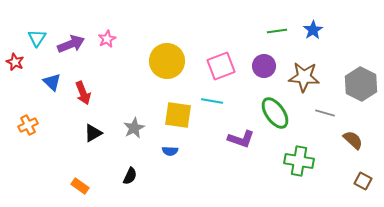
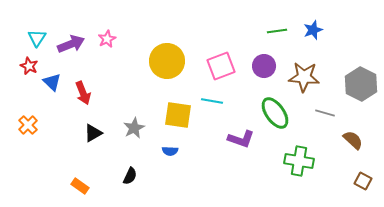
blue star: rotated 12 degrees clockwise
red star: moved 14 px right, 4 px down
orange cross: rotated 18 degrees counterclockwise
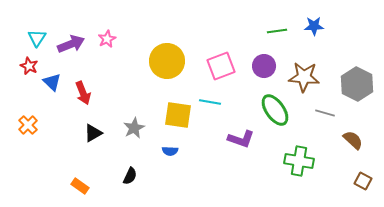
blue star: moved 1 px right, 4 px up; rotated 18 degrees clockwise
gray hexagon: moved 4 px left
cyan line: moved 2 px left, 1 px down
green ellipse: moved 3 px up
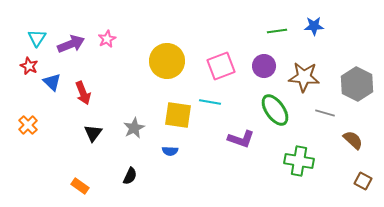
black triangle: rotated 24 degrees counterclockwise
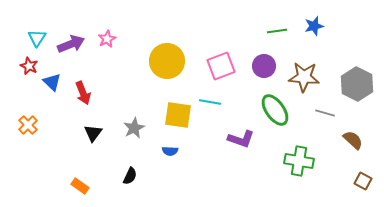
blue star: rotated 12 degrees counterclockwise
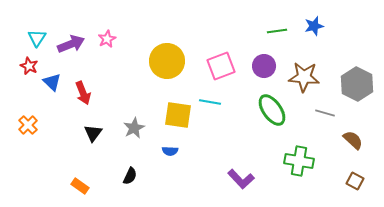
green ellipse: moved 3 px left
purple L-shape: moved 40 px down; rotated 28 degrees clockwise
brown square: moved 8 px left
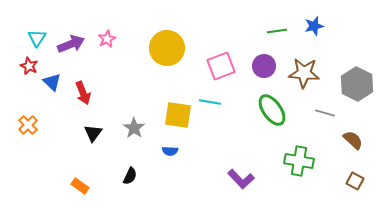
yellow circle: moved 13 px up
brown star: moved 4 px up
gray star: rotated 10 degrees counterclockwise
